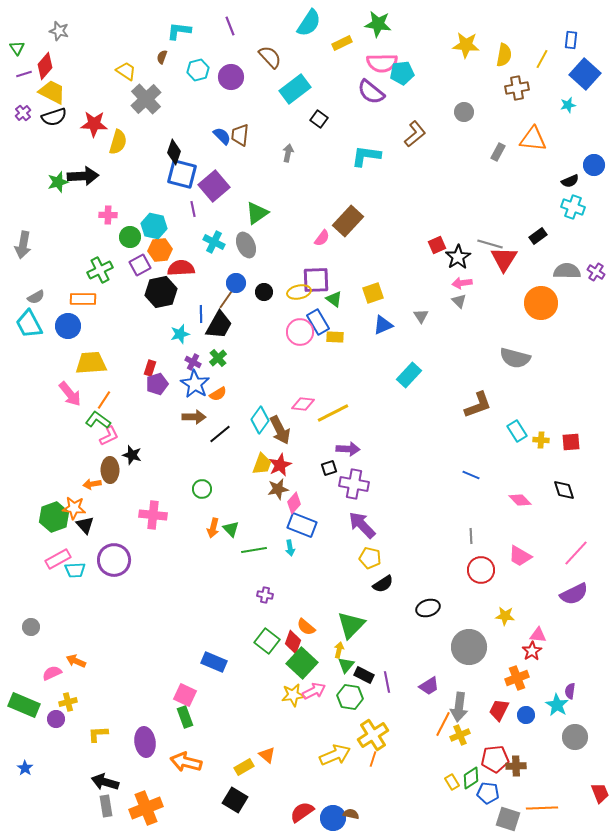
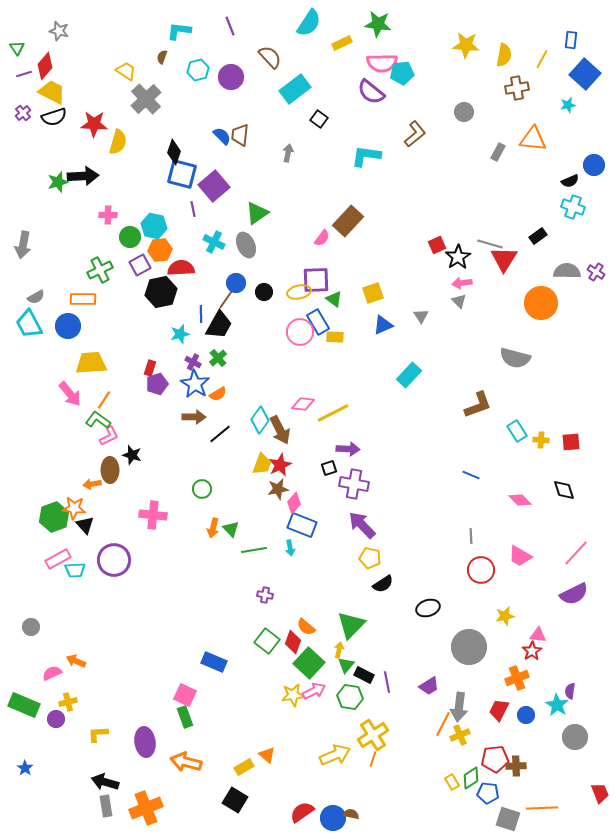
yellow star at (505, 616): rotated 18 degrees counterclockwise
green square at (302, 663): moved 7 px right
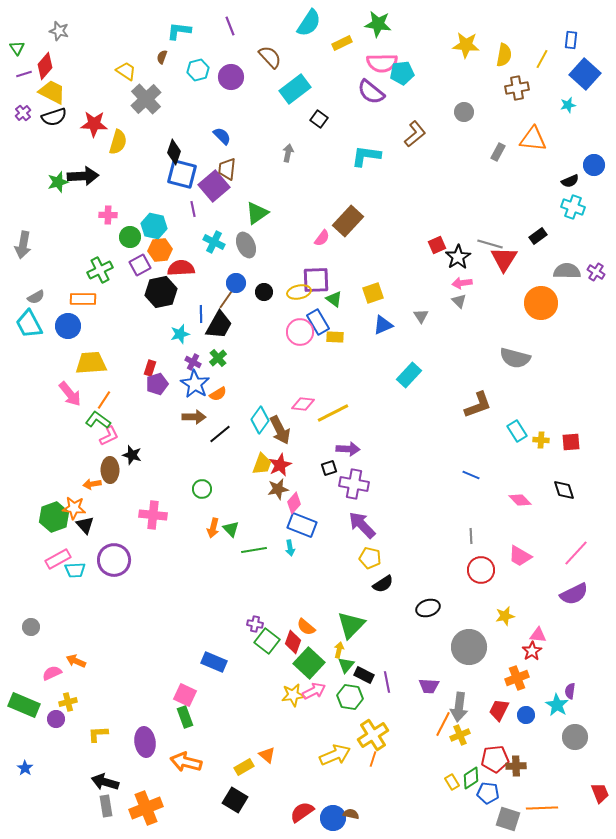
brown trapezoid at (240, 135): moved 13 px left, 34 px down
purple cross at (265, 595): moved 10 px left, 29 px down
purple trapezoid at (429, 686): rotated 35 degrees clockwise
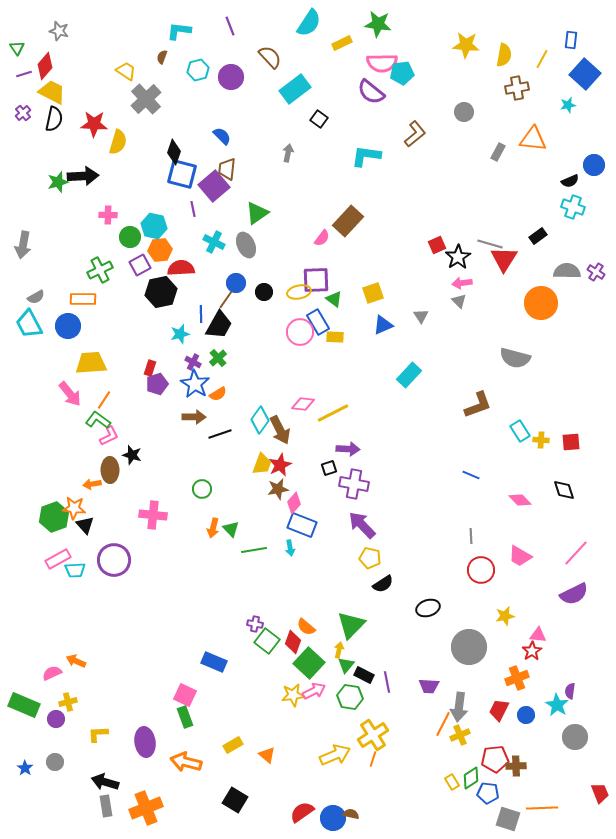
black semicircle at (54, 117): moved 2 px down; rotated 60 degrees counterclockwise
cyan rectangle at (517, 431): moved 3 px right
black line at (220, 434): rotated 20 degrees clockwise
gray circle at (31, 627): moved 24 px right, 135 px down
yellow rectangle at (244, 767): moved 11 px left, 22 px up
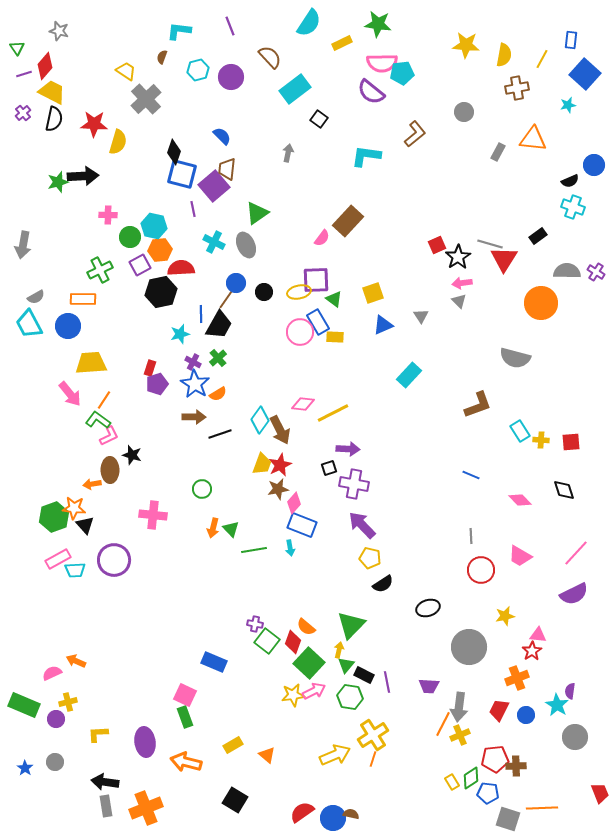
black arrow at (105, 782): rotated 8 degrees counterclockwise
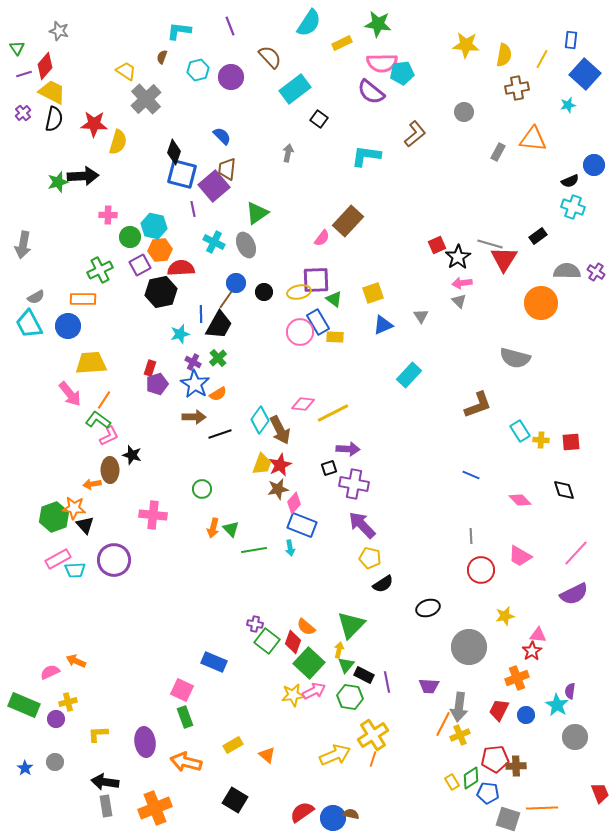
pink semicircle at (52, 673): moved 2 px left, 1 px up
pink square at (185, 695): moved 3 px left, 5 px up
orange cross at (146, 808): moved 9 px right
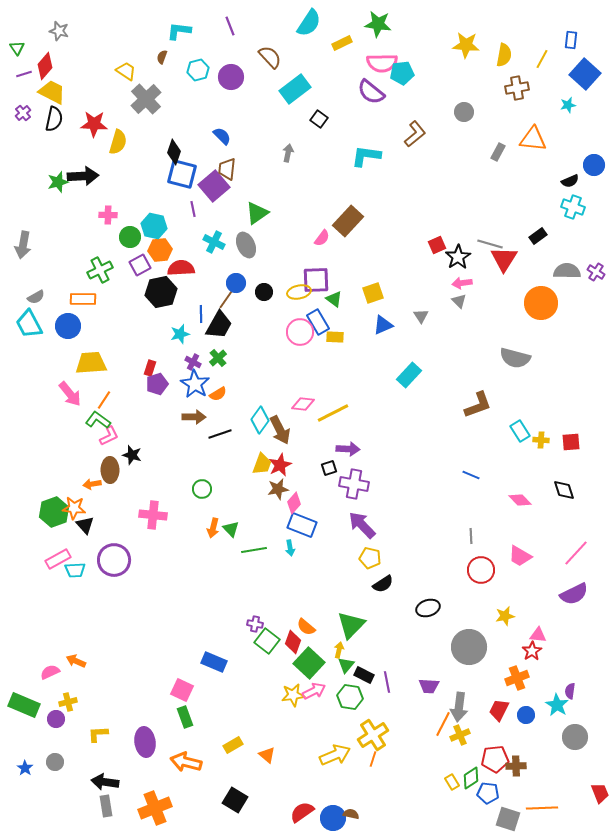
green hexagon at (54, 517): moved 5 px up
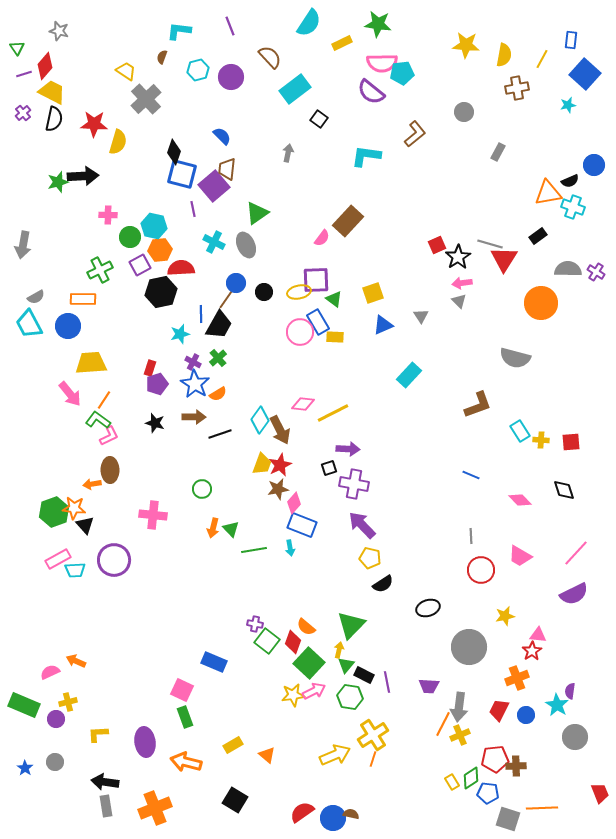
orange triangle at (533, 139): moved 15 px right, 54 px down; rotated 16 degrees counterclockwise
gray semicircle at (567, 271): moved 1 px right, 2 px up
black star at (132, 455): moved 23 px right, 32 px up
